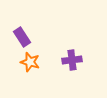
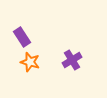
purple cross: rotated 24 degrees counterclockwise
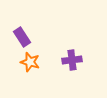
purple cross: rotated 24 degrees clockwise
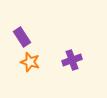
purple cross: rotated 12 degrees counterclockwise
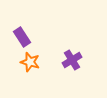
purple cross: rotated 12 degrees counterclockwise
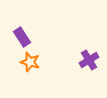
purple cross: moved 17 px right
